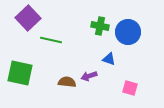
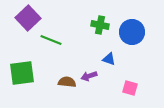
green cross: moved 1 px up
blue circle: moved 4 px right
green line: rotated 10 degrees clockwise
green square: moved 2 px right; rotated 20 degrees counterclockwise
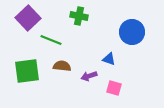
green cross: moved 21 px left, 9 px up
green square: moved 5 px right, 2 px up
brown semicircle: moved 5 px left, 16 px up
pink square: moved 16 px left
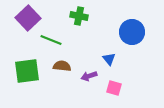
blue triangle: rotated 32 degrees clockwise
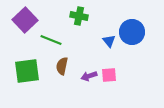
purple square: moved 3 px left, 2 px down
blue triangle: moved 18 px up
brown semicircle: rotated 84 degrees counterclockwise
pink square: moved 5 px left, 13 px up; rotated 21 degrees counterclockwise
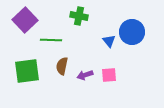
green line: rotated 20 degrees counterclockwise
purple arrow: moved 4 px left, 1 px up
